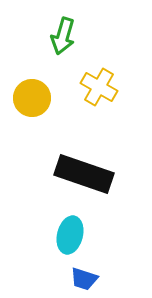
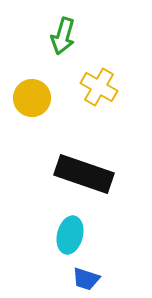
blue trapezoid: moved 2 px right
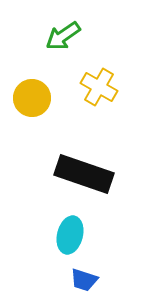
green arrow: rotated 39 degrees clockwise
blue trapezoid: moved 2 px left, 1 px down
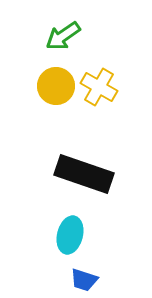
yellow circle: moved 24 px right, 12 px up
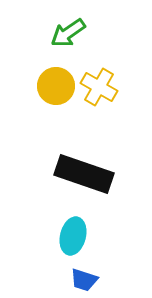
green arrow: moved 5 px right, 3 px up
cyan ellipse: moved 3 px right, 1 px down
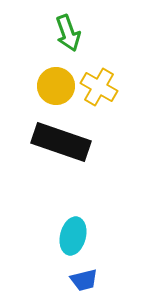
green arrow: rotated 75 degrees counterclockwise
black rectangle: moved 23 px left, 32 px up
blue trapezoid: rotated 32 degrees counterclockwise
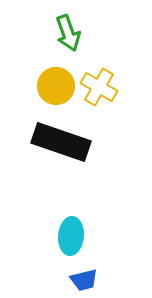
cyan ellipse: moved 2 px left; rotated 9 degrees counterclockwise
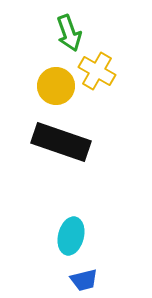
green arrow: moved 1 px right
yellow cross: moved 2 px left, 16 px up
cyan ellipse: rotated 9 degrees clockwise
